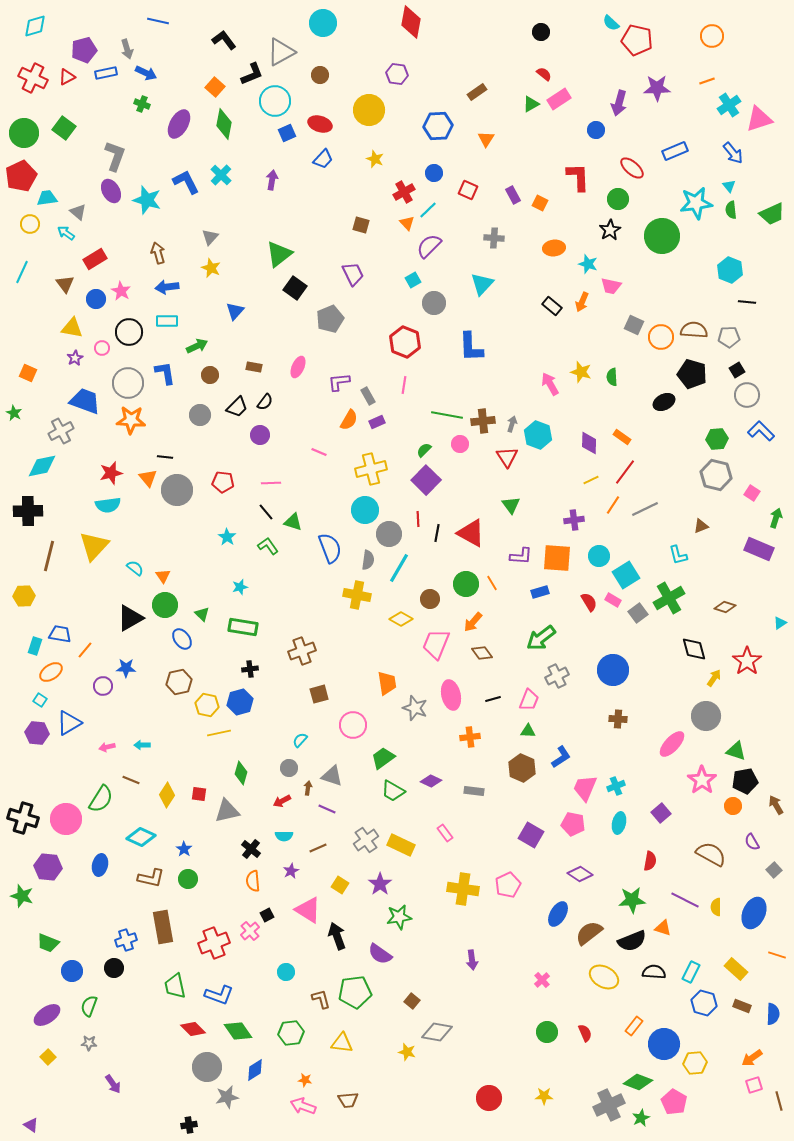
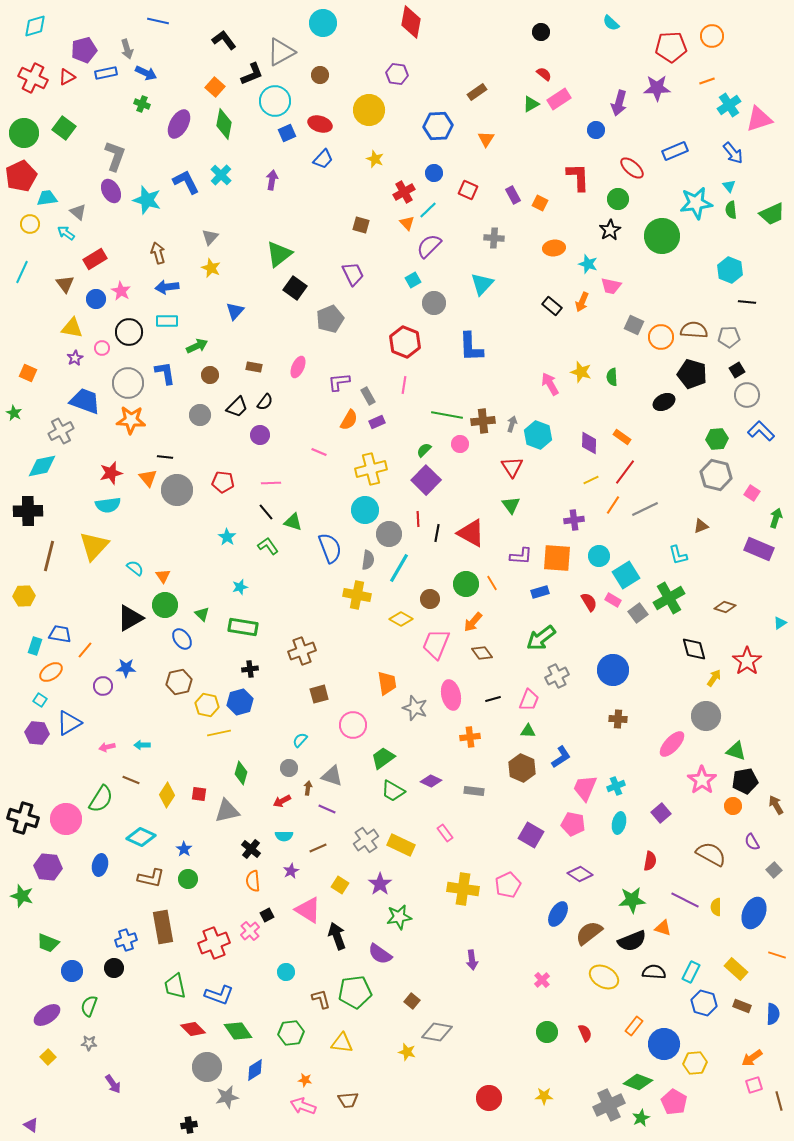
red pentagon at (637, 40): moved 34 px right, 7 px down; rotated 16 degrees counterclockwise
red triangle at (507, 457): moved 5 px right, 10 px down
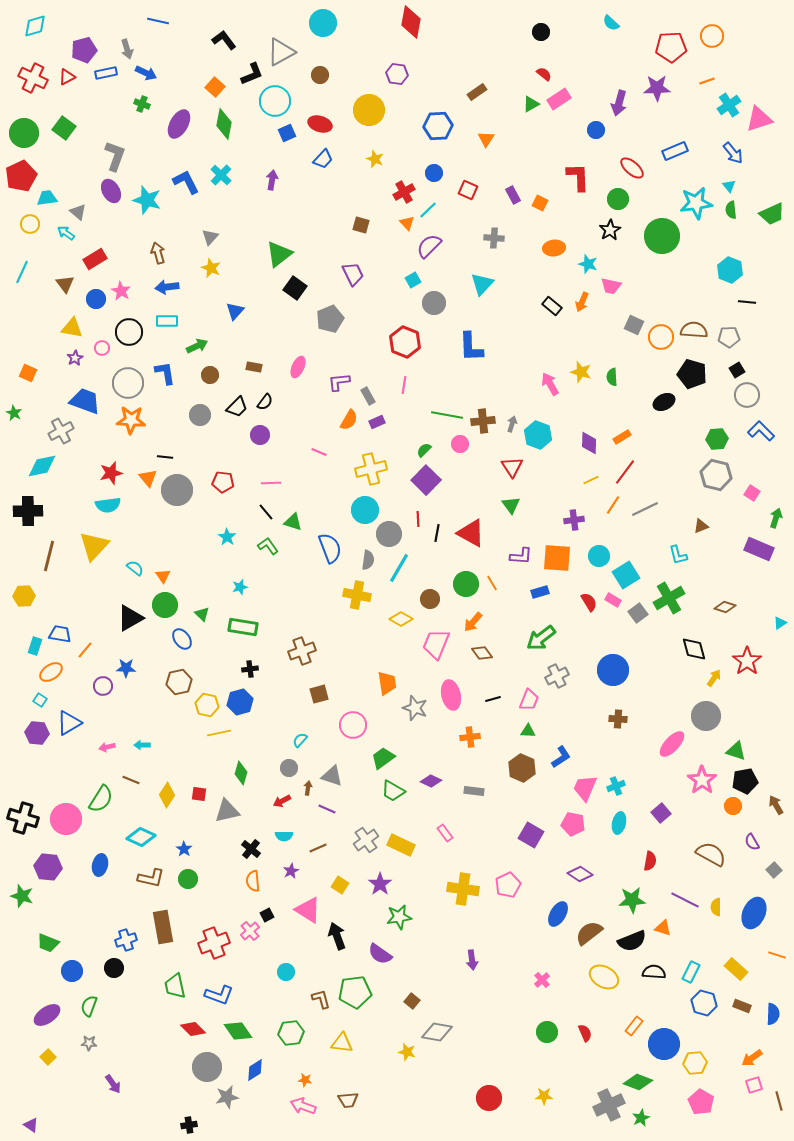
orange rectangle at (622, 437): rotated 66 degrees counterclockwise
pink pentagon at (674, 1102): moved 27 px right
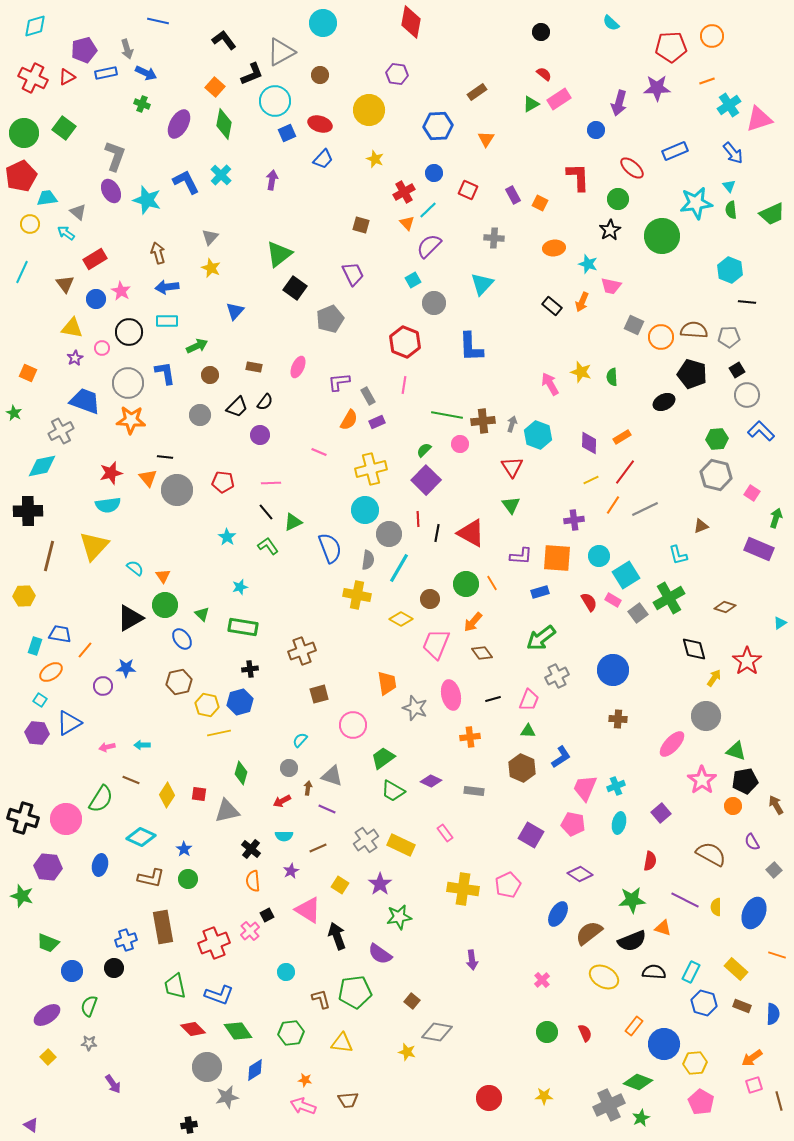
green triangle at (293, 522): rotated 42 degrees counterclockwise
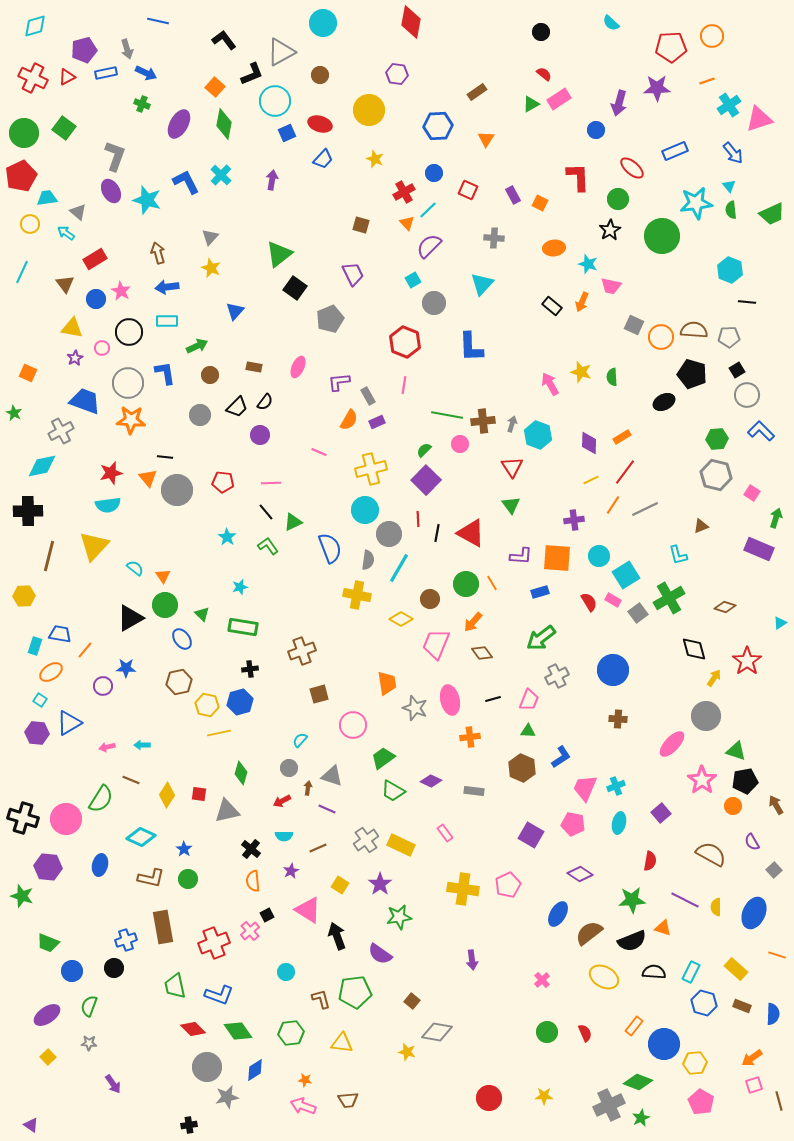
pink ellipse at (451, 695): moved 1 px left, 5 px down
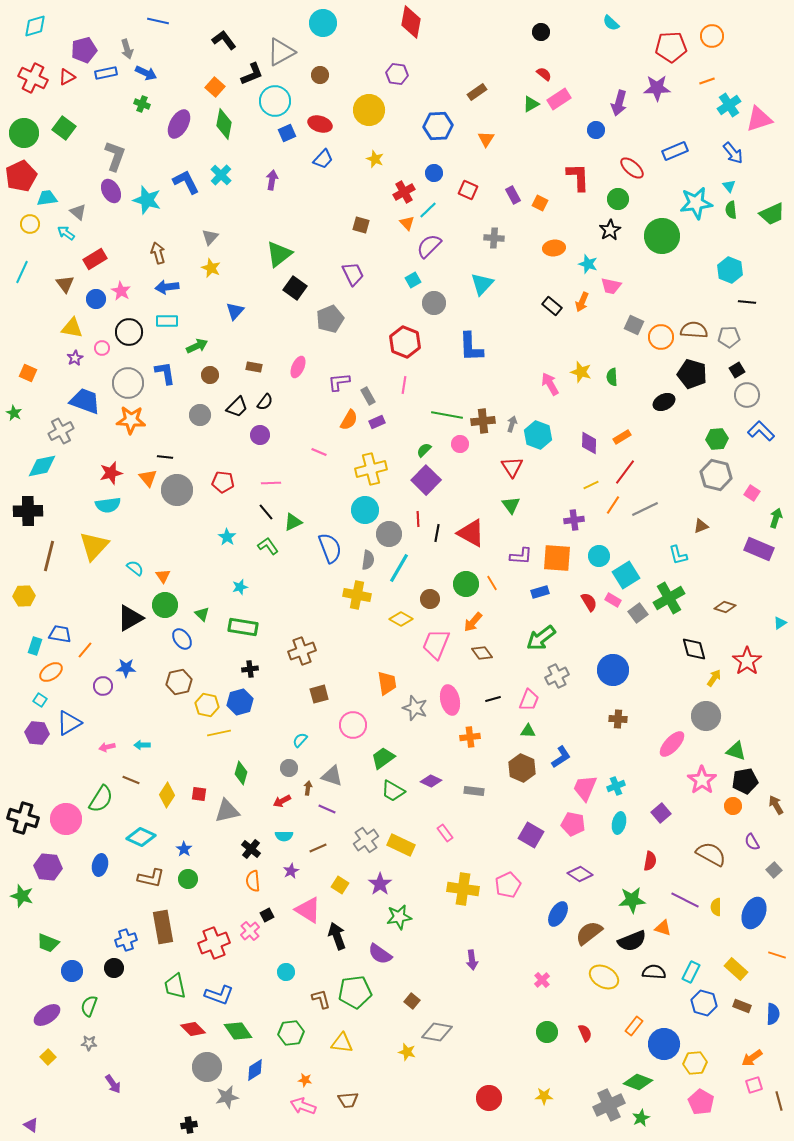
yellow line at (591, 480): moved 5 px down
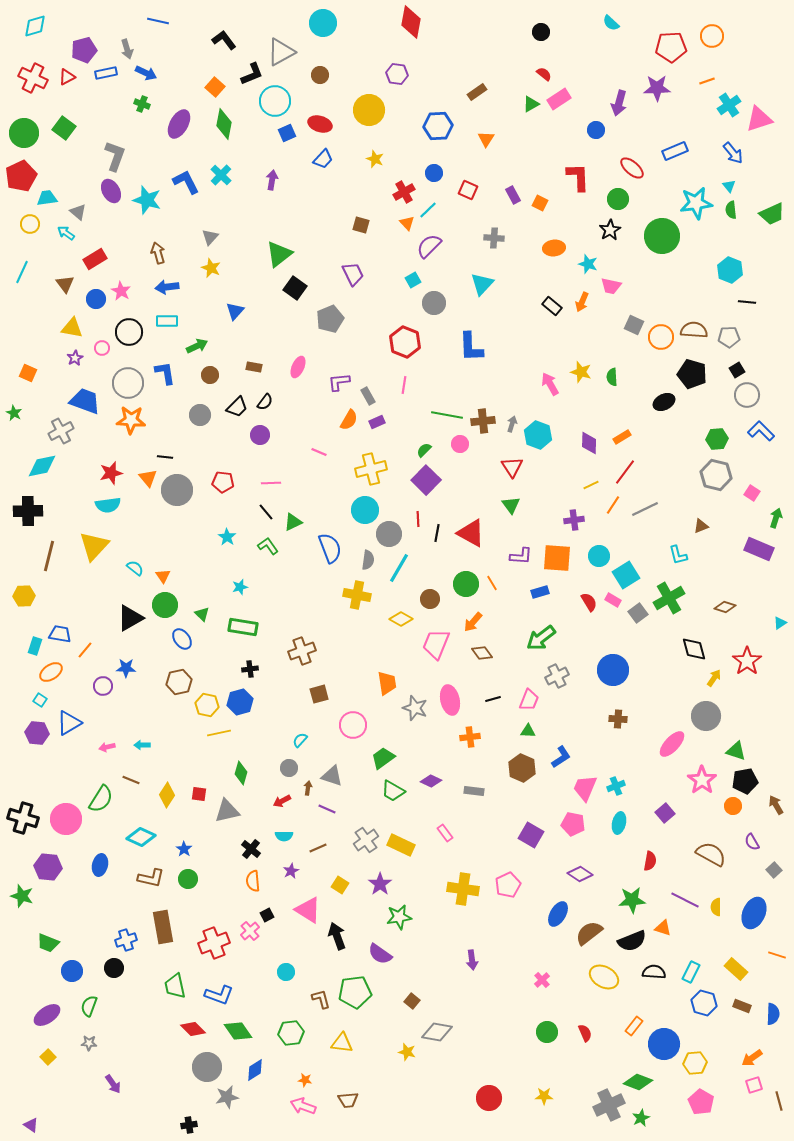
purple square at (661, 813): moved 4 px right
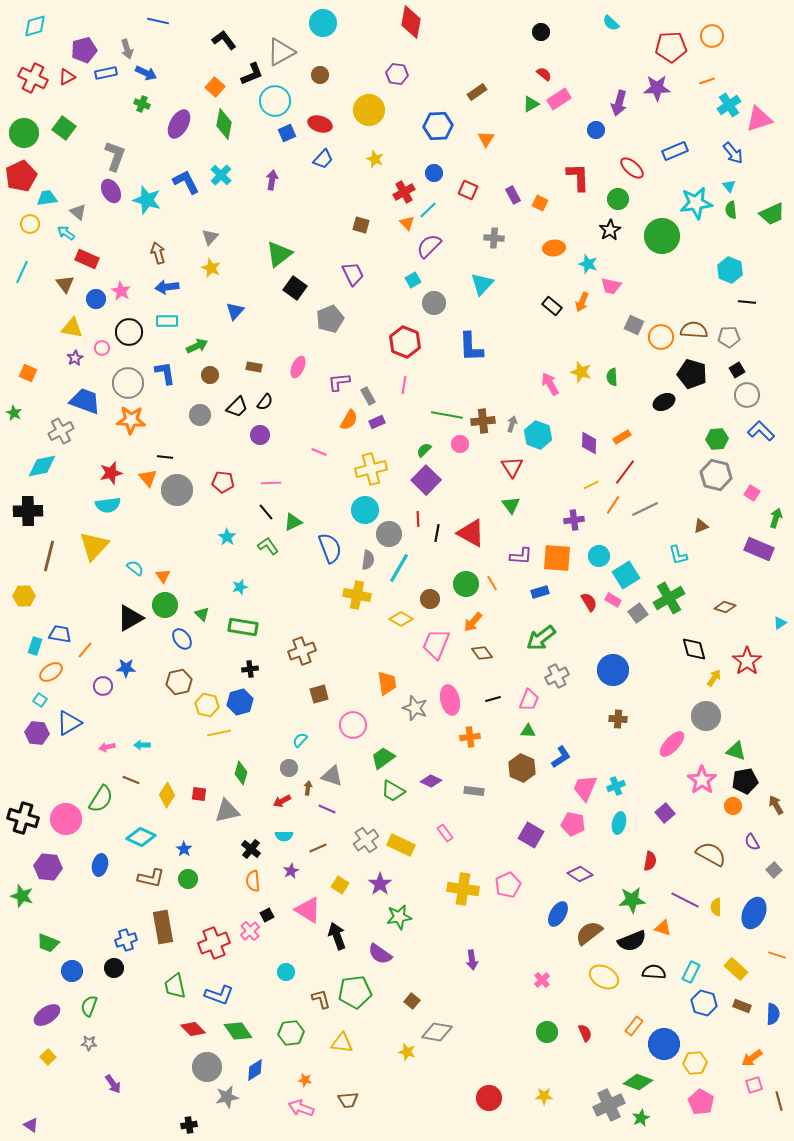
red rectangle at (95, 259): moved 8 px left; rotated 55 degrees clockwise
pink arrow at (303, 1106): moved 2 px left, 2 px down
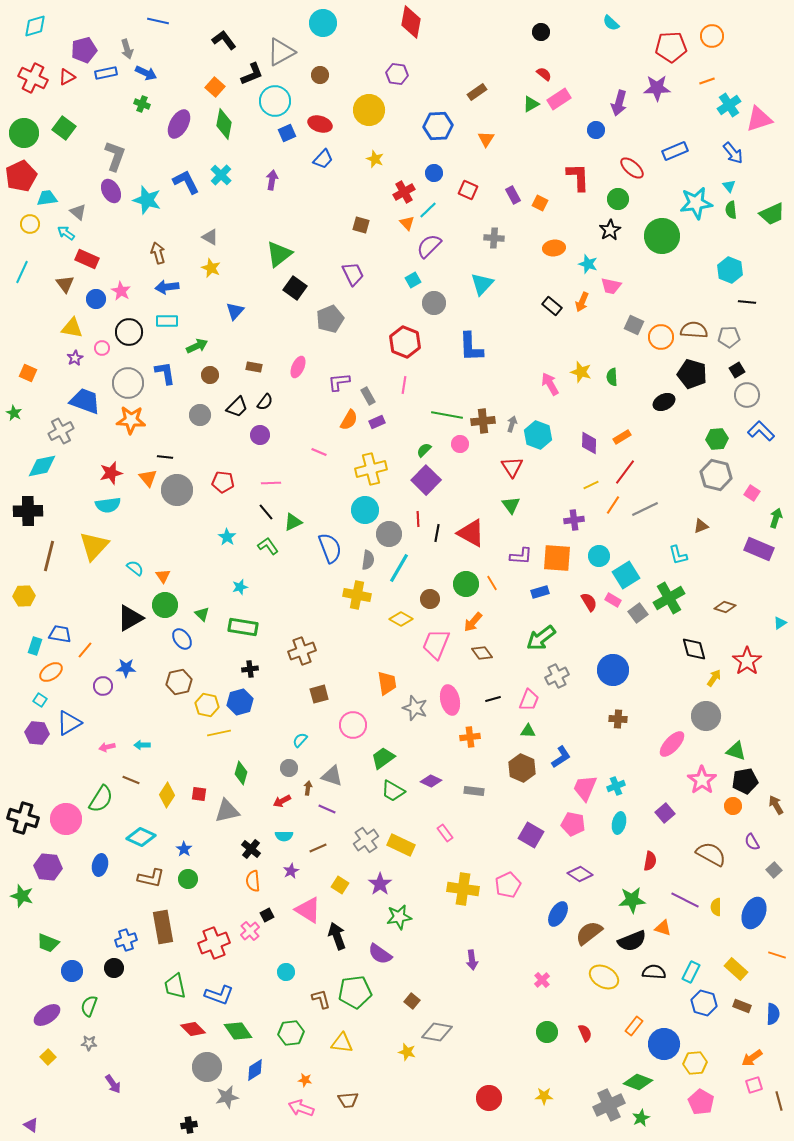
gray triangle at (210, 237): rotated 42 degrees counterclockwise
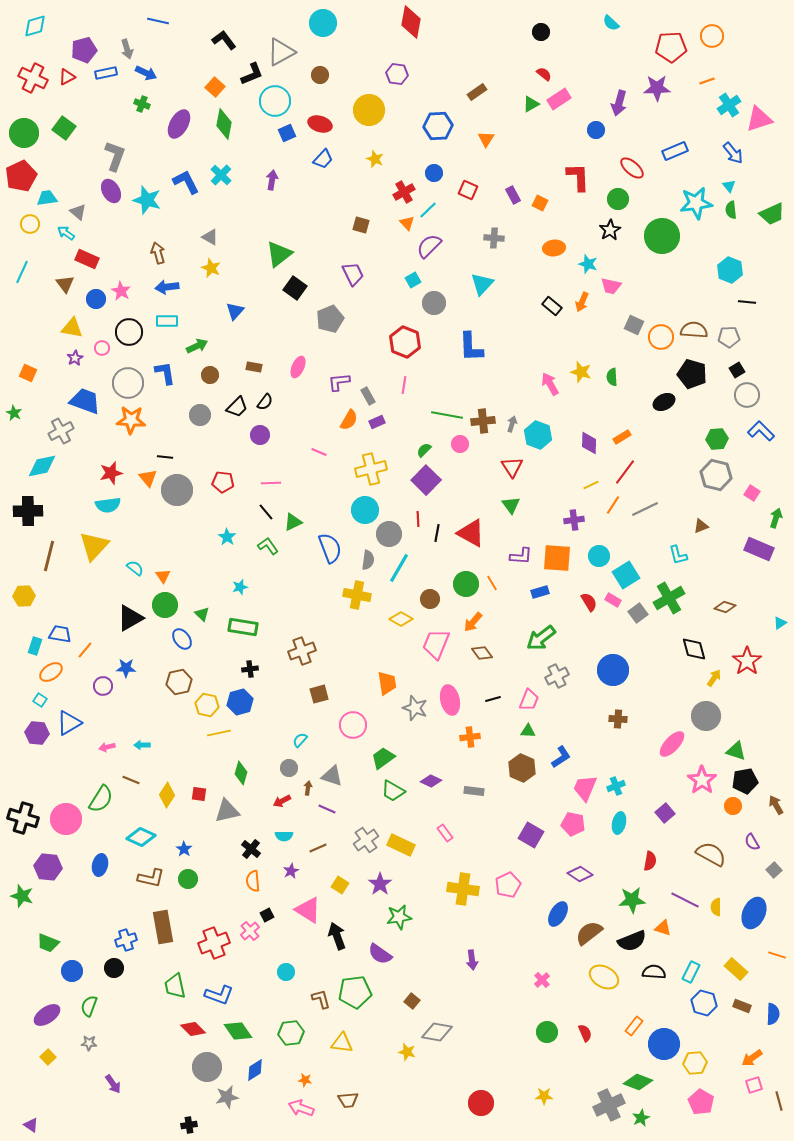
red circle at (489, 1098): moved 8 px left, 5 px down
